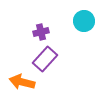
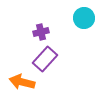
cyan circle: moved 3 px up
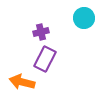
purple rectangle: rotated 15 degrees counterclockwise
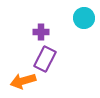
purple cross: rotated 14 degrees clockwise
orange arrow: moved 1 px right, 1 px up; rotated 30 degrees counterclockwise
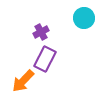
purple cross: rotated 28 degrees counterclockwise
orange arrow: rotated 30 degrees counterclockwise
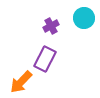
purple cross: moved 10 px right, 6 px up
orange arrow: moved 2 px left, 1 px down
